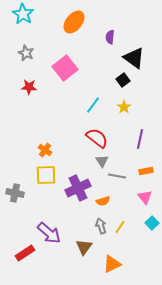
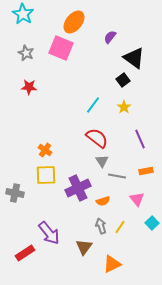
purple semicircle: rotated 32 degrees clockwise
pink square: moved 4 px left, 20 px up; rotated 30 degrees counterclockwise
purple line: rotated 36 degrees counterclockwise
pink triangle: moved 8 px left, 2 px down
purple arrow: rotated 10 degrees clockwise
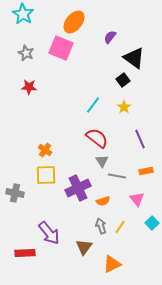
red rectangle: rotated 30 degrees clockwise
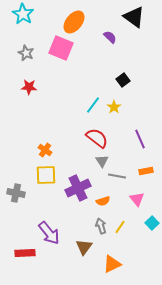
purple semicircle: rotated 96 degrees clockwise
black triangle: moved 41 px up
yellow star: moved 10 px left
gray cross: moved 1 px right
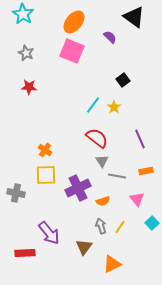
pink square: moved 11 px right, 3 px down
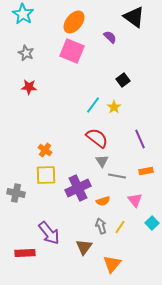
pink triangle: moved 2 px left, 1 px down
orange triangle: rotated 24 degrees counterclockwise
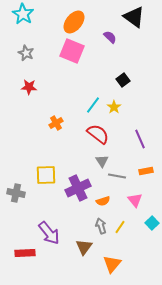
red semicircle: moved 1 px right, 4 px up
orange cross: moved 11 px right, 27 px up; rotated 24 degrees clockwise
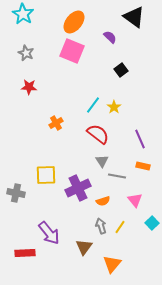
black square: moved 2 px left, 10 px up
orange rectangle: moved 3 px left, 5 px up; rotated 24 degrees clockwise
